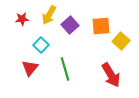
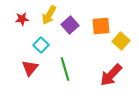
red arrow: rotated 75 degrees clockwise
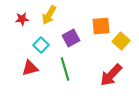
purple square: moved 1 px right, 13 px down; rotated 12 degrees clockwise
red triangle: rotated 36 degrees clockwise
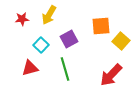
purple square: moved 2 px left, 1 px down
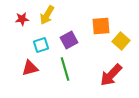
yellow arrow: moved 2 px left
purple square: moved 1 px down
cyan square: rotated 28 degrees clockwise
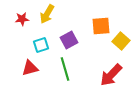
yellow arrow: moved 1 px up
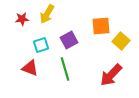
red triangle: rotated 36 degrees clockwise
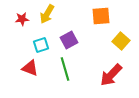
orange square: moved 10 px up
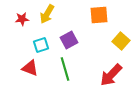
orange square: moved 2 px left, 1 px up
